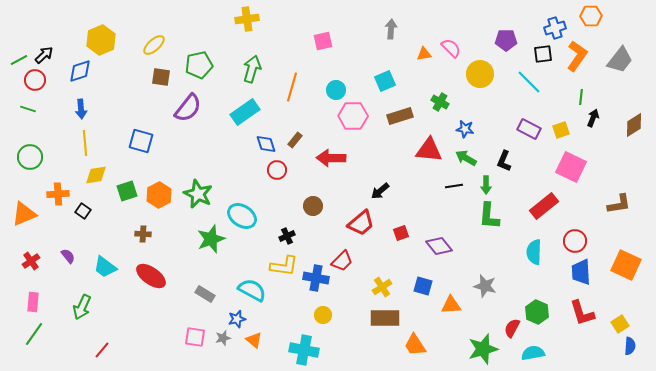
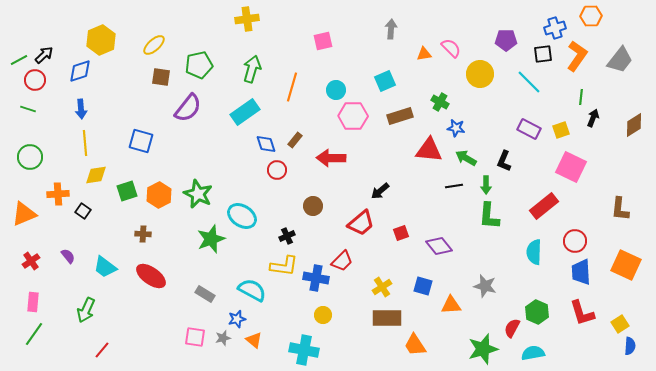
blue star at (465, 129): moved 9 px left, 1 px up
brown L-shape at (619, 204): moved 1 px right, 5 px down; rotated 105 degrees clockwise
green arrow at (82, 307): moved 4 px right, 3 px down
brown rectangle at (385, 318): moved 2 px right
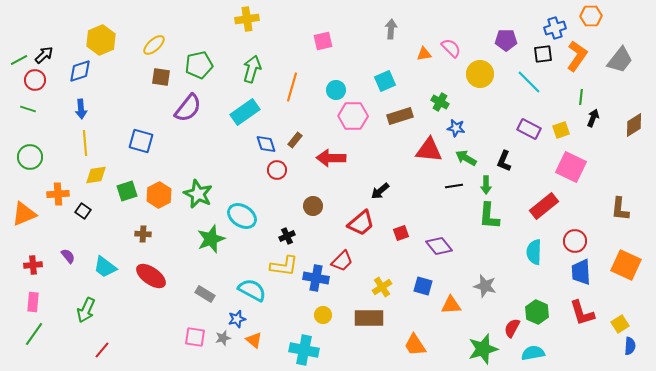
red cross at (31, 261): moved 2 px right, 4 px down; rotated 30 degrees clockwise
brown rectangle at (387, 318): moved 18 px left
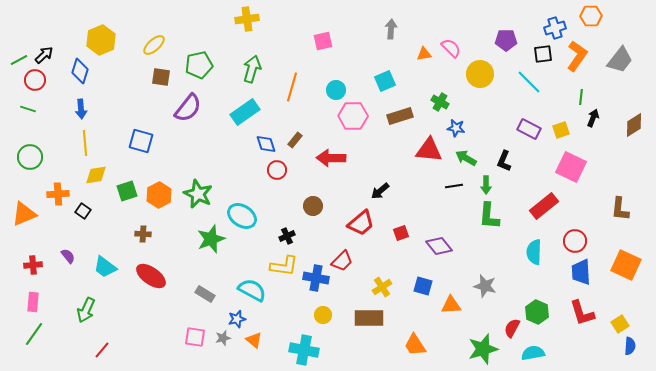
blue diamond at (80, 71): rotated 55 degrees counterclockwise
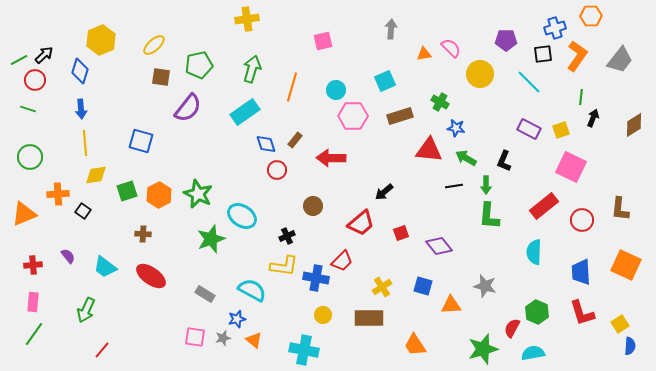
black arrow at (380, 191): moved 4 px right, 1 px down
red circle at (575, 241): moved 7 px right, 21 px up
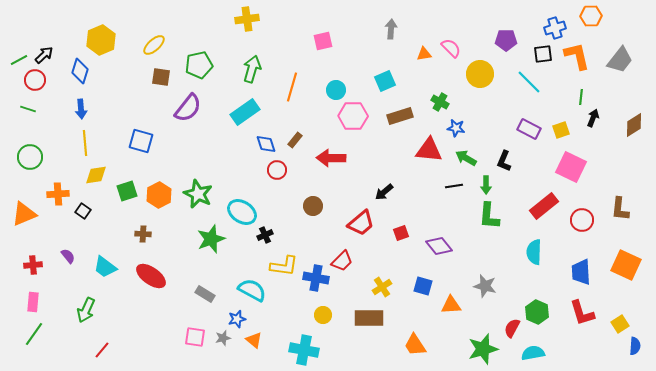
orange L-shape at (577, 56): rotated 48 degrees counterclockwise
cyan ellipse at (242, 216): moved 4 px up
black cross at (287, 236): moved 22 px left, 1 px up
blue semicircle at (630, 346): moved 5 px right
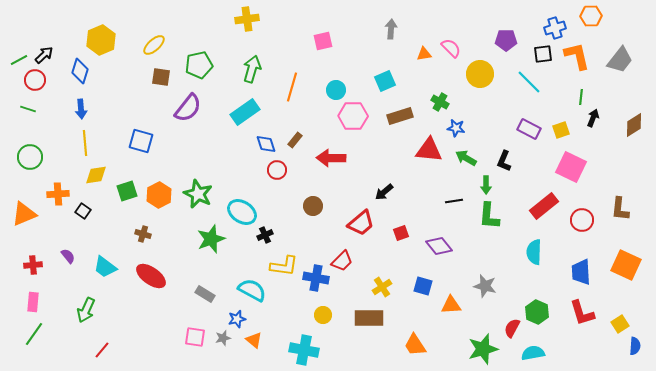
black line at (454, 186): moved 15 px down
brown cross at (143, 234): rotated 14 degrees clockwise
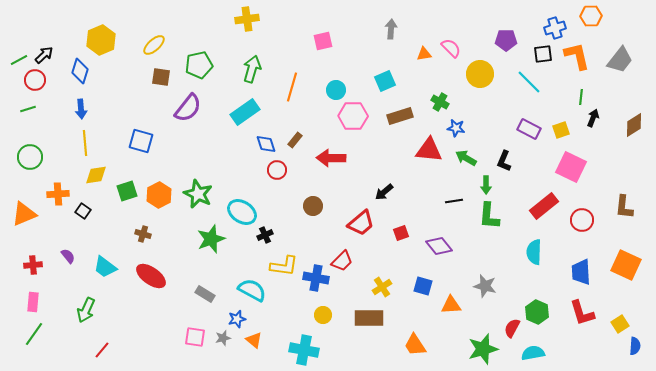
green line at (28, 109): rotated 35 degrees counterclockwise
brown L-shape at (620, 209): moved 4 px right, 2 px up
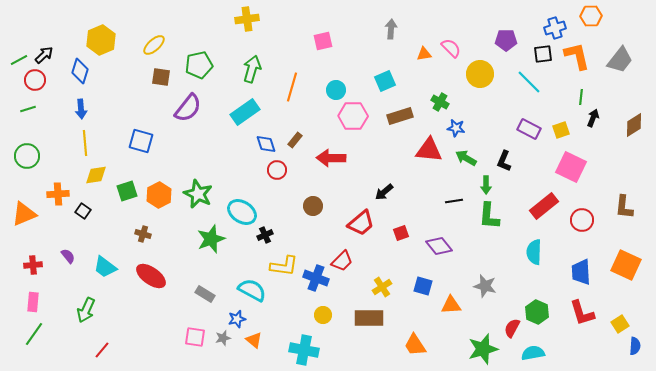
green circle at (30, 157): moved 3 px left, 1 px up
blue cross at (316, 278): rotated 10 degrees clockwise
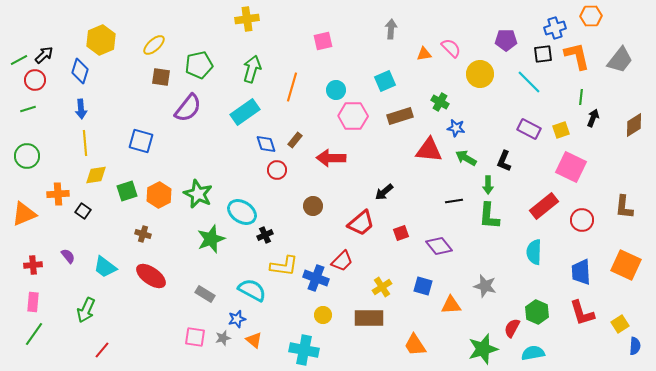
green arrow at (486, 185): moved 2 px right
